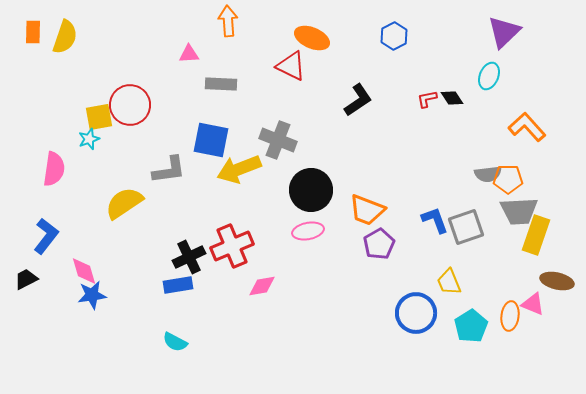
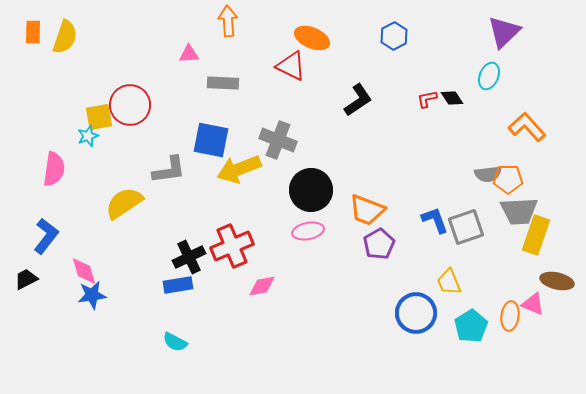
gray rectangle at (221, 84): moved 2 px right, 1 px up
cyan star at (89, 139): moved 1 px left, 3 px up
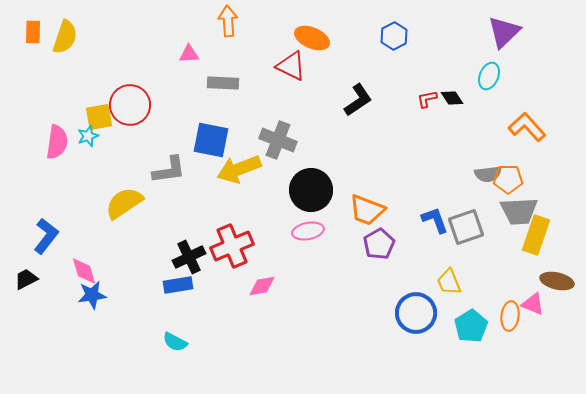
pink semicircle at (54, 169): moved 3 px right, 27 px up
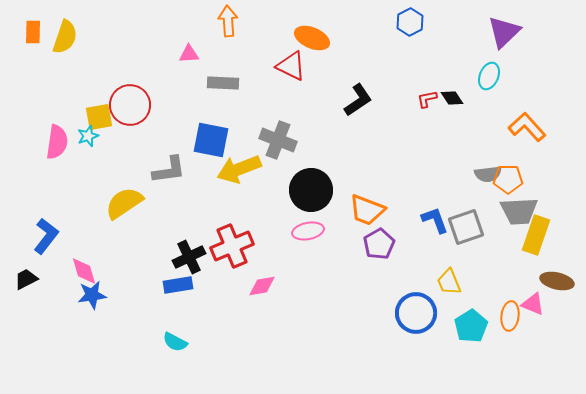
blue hexagon at (394, 36): moved 16 px right, 14 px up
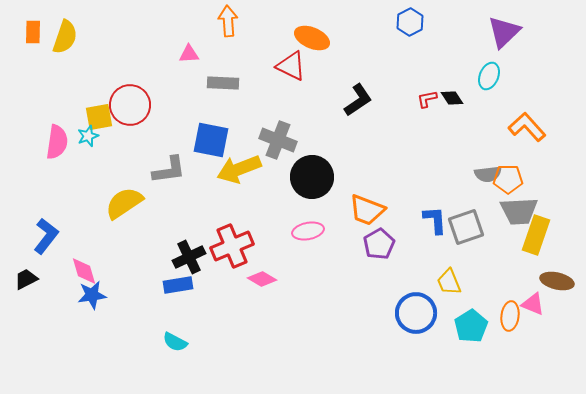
black circle at (311, 190): moved 1 px right, 13 px up
blue L-shape at (435, 220): rotated 16 degrees clockwise
pink diamond at (262, 286): moved 7 px up; rotated 40 degrees clockwise
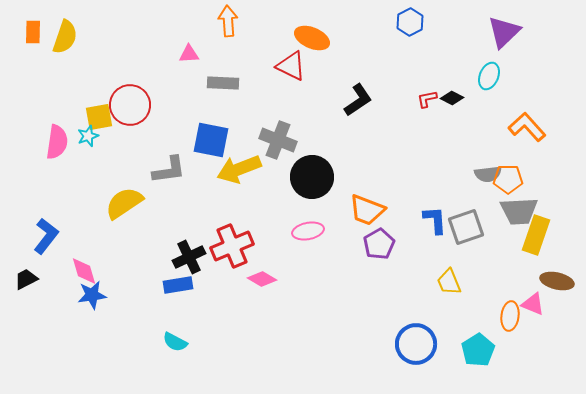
black diamond at (452, 98): rotated 30 degrees counterclockwise
blue circle at (416, 313): moved 31 px down
cyan pentagon at (471, 326): moved 7 px right, 24 px down
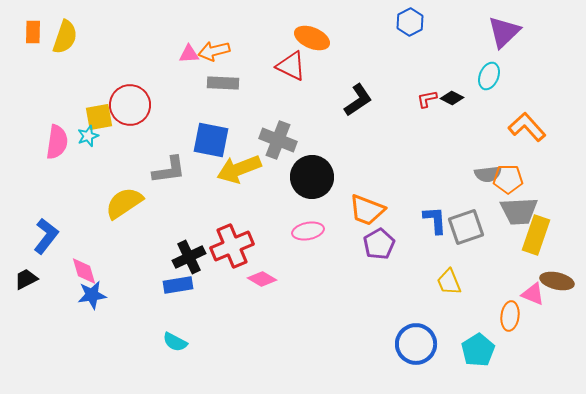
orange arrow at (228, 21): moved 14 px left, 30 px down; rotated 100 degrees counterclockwise
pink triangle at (533, 304): moved 10 px up
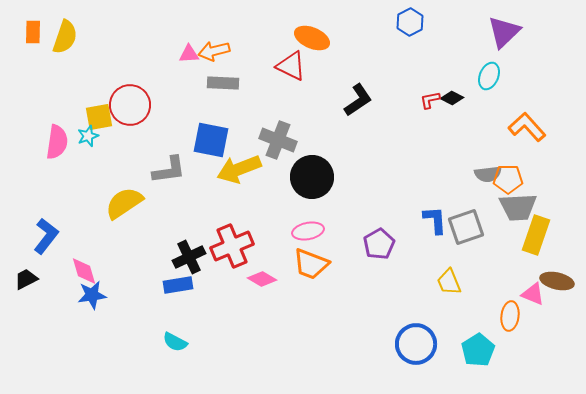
red L-shape at (427, 99): moved 3 px right, 1 px down
orange trapezoid at (367, 210): moved 56 px left, 54 px down
gray trapezoid at (519, 211): moved 1 px left, 4 px up
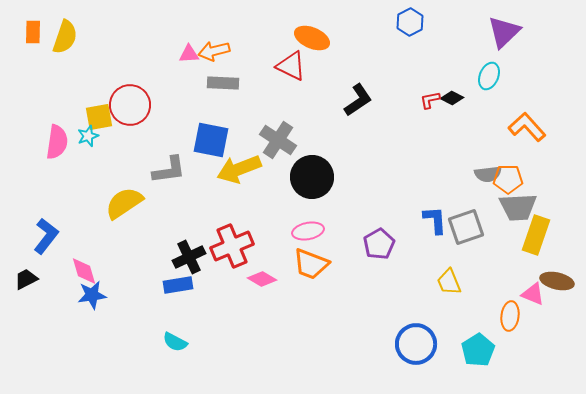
gray cross at (278, 140): rotated 12 degrees clockwise
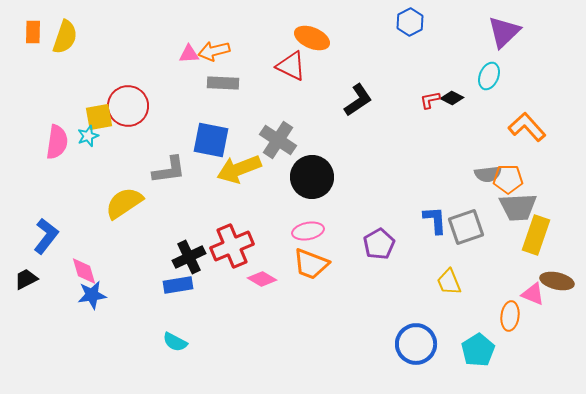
red circle at (130, 105): moved 2 px left, 1 px down
